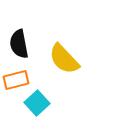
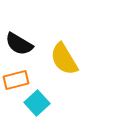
black semicircle: rotated 48 degrees counterclockwise
yellow semicircle: rotated 12 degrees clockwise
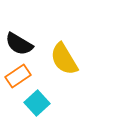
orange rectangle: moved 2 px right, 4 px up; rotated 20 degrees counterclockwise
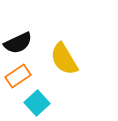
black semicircle: moved 1 px left, 1 px up; rotated 56 degrees counterclockwise
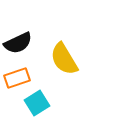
orange rectangle: moved 1 px left, 2 px down; rotated 15 degrees clockwise
cyan square: rotated 10 degrees clockwise
